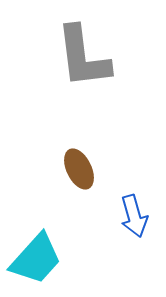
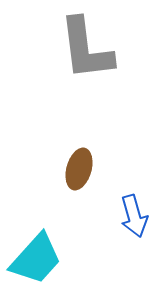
gray L-shape: moved 3 px right, 8 px up
brown ellipse: rotated 42 degrees clockwise
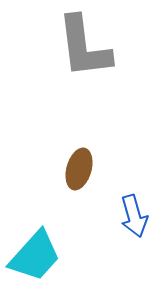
gray L-shape: moved 2 px left, 2 px up
cyan trapezoid: moved 1 px left, 3 px up
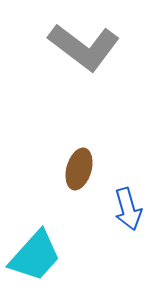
gray L-shape: rotated 46 degrees counterclockwise
blue arrow: moved 6 px left, 7 px up
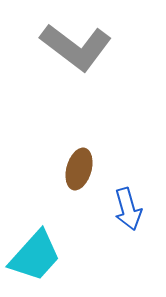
gray L-shape: moved 8 px left
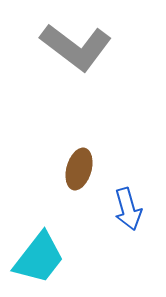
cyan trapezoid: moved 4 px right, 2 px down; rotated 4 degrees counterclockwise
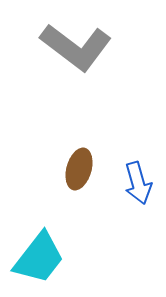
blue arrow: moved 10 px right, 26 px up
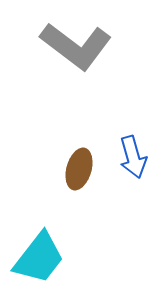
gray L-shape: moved 1 px up
blue arrow: moved 5 px left, 26 px up
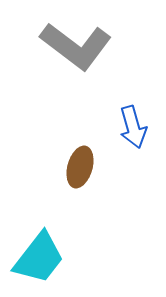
blue arrow: moved 30 px up
brown ellipse: moved 1 px right, 2 px up
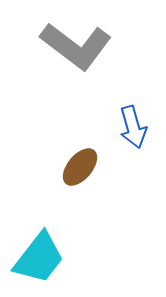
brown ellipse: rotated 24 degrees clockwise
